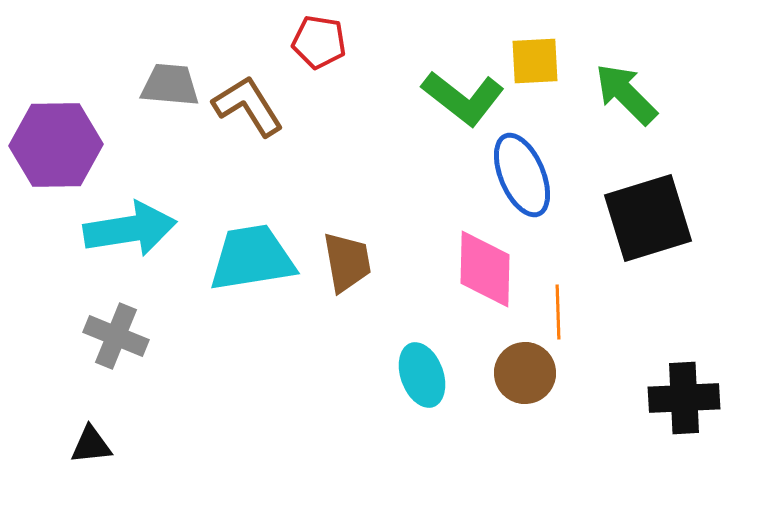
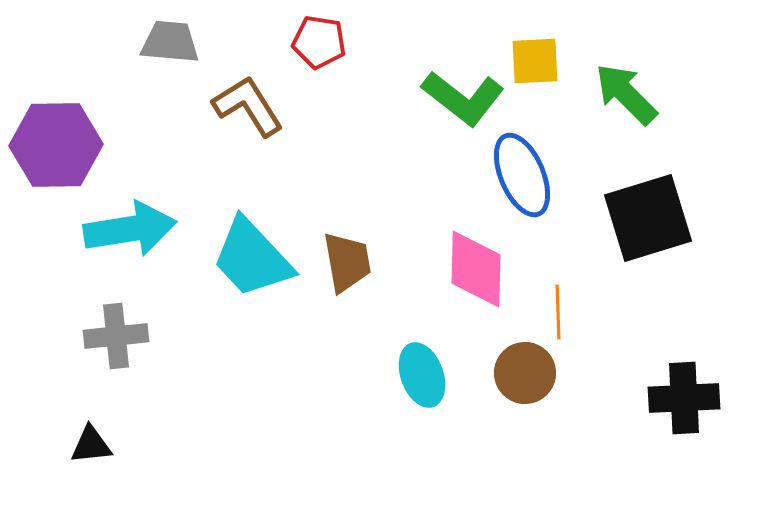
gray trapezoid: moved 43 px up
cyan trapezoid: rotated 124 degrees counterclockwise
pink diamond: moved 9 px left
gray cross: rotated 28 degrees counterclockwise
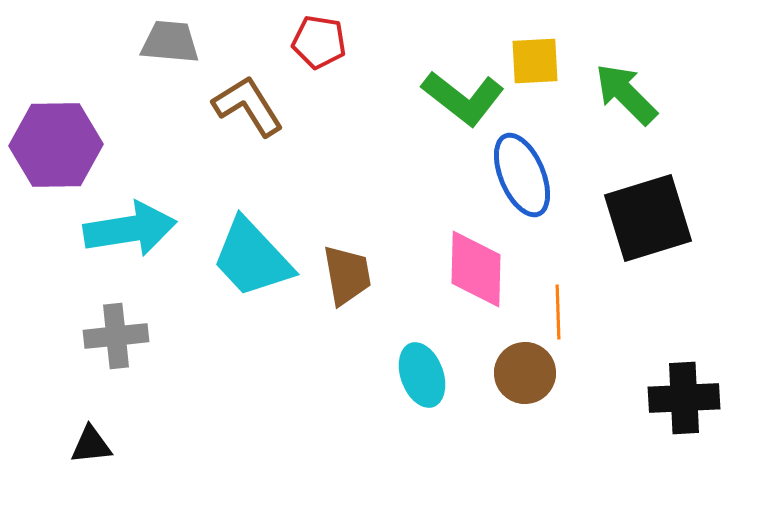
brown trapezoid: moved 13 px down
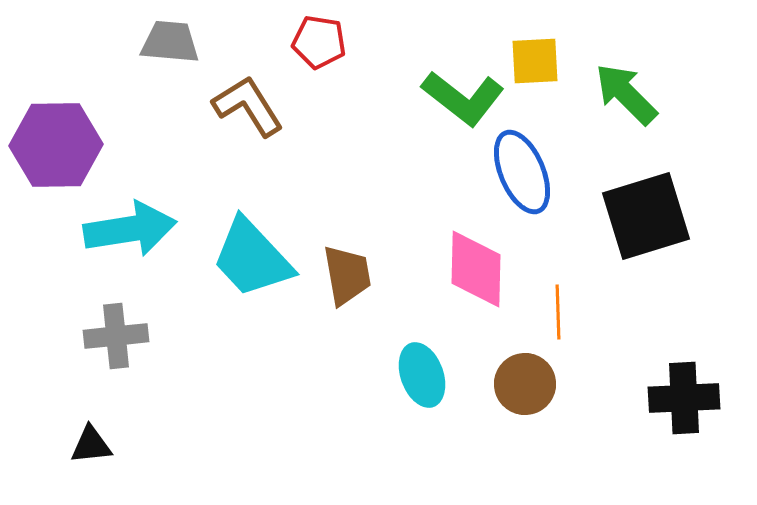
blue ellipse: moved 3 px up
black square: moved 2 px left, 2 px up
brown circle: moved 11 px down
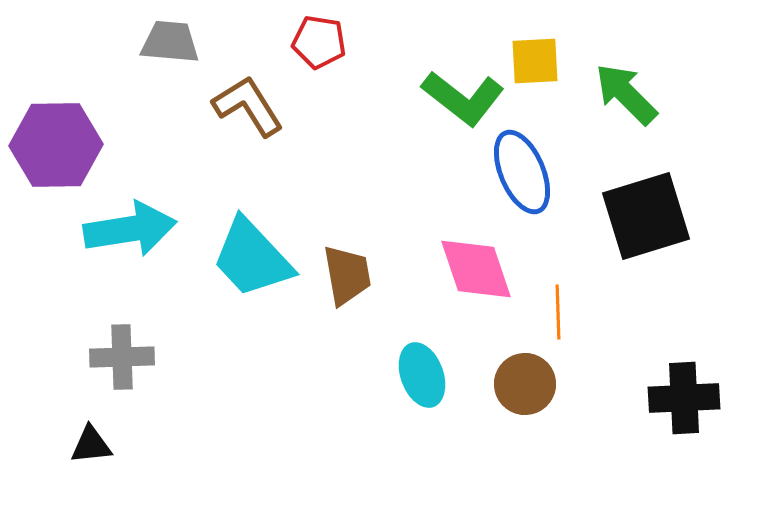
pink diamond: rotated 20 degrees counterclockwise
gray cross: moved 6 px right, 21 px down; rotated 4 degrees clockwise
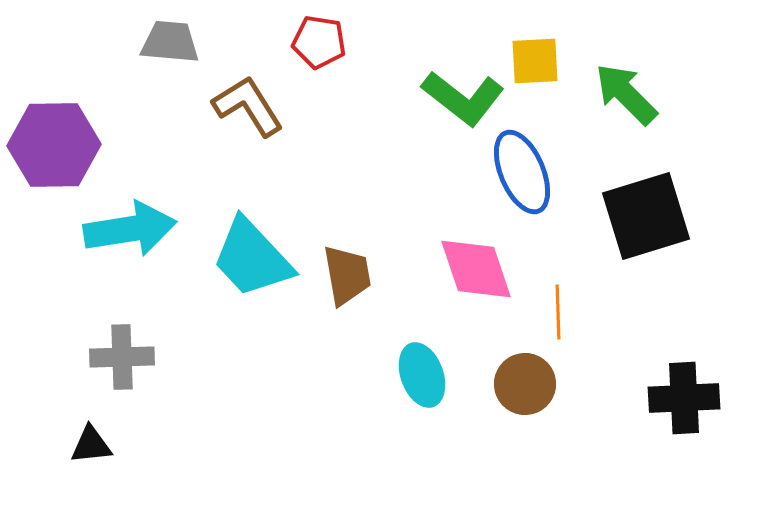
purple hexagon: moved 2 px left
